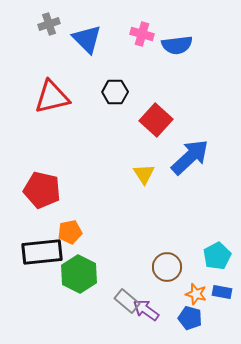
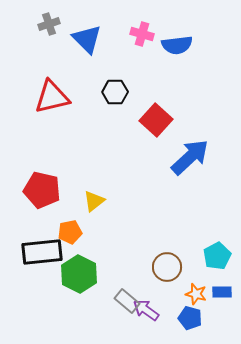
yellow triangle: moved 50 px left, 27 px down; rotated 25 degrees clockwise
blue rectangle: rotated 12 degrees counterclockwise
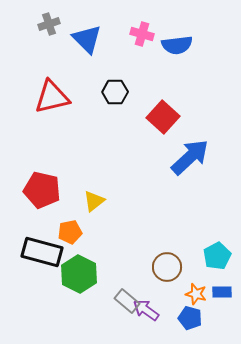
red square: moved 7 px right, 3 px up
black rectangle: rotated 21 degrees clockwise
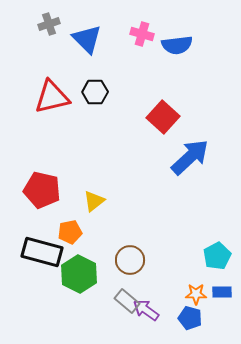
black hexagon: moved 20 px left
brown circle: moved 37 px left, 7 px up
orange star: rotated 15 degrees counterclockwise
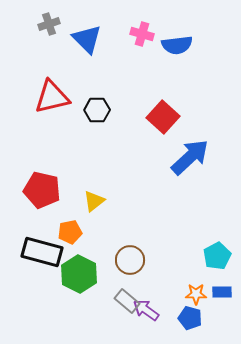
black hexagon: moved 2 px right, 18 px down
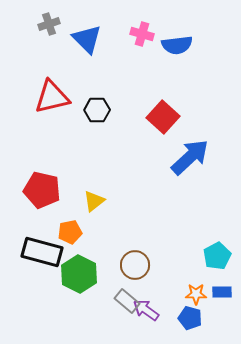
brown circle: moved 5 px right, 5 px down
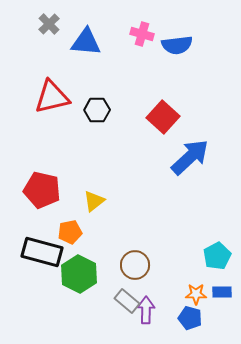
gray cross: rotated 25 degrees counterclockwise
blue triangle: moved 1 px left, 3 px down; rotated 40 degrees counterclockwise
purple arrow: rotated 56 degrees clockwise
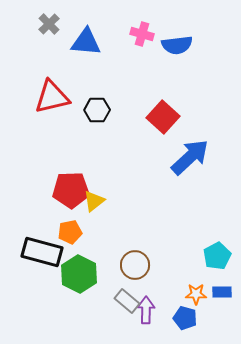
red pentagon: moved 29 px right; rotated 15 degrees counterclockwise
blue pentagon: moved 5 px left
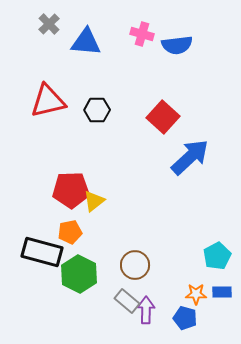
red triangle: moved 4 px left, 4 px down
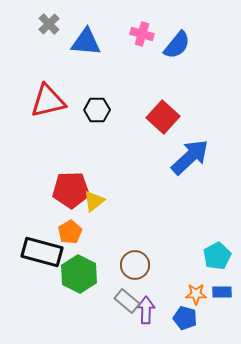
blue semicircle: rotated 44 degrees counterclockwise
orange pentagon: rotated 20 degrees counterclockwise
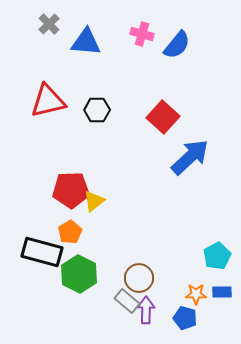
brown circle: moved 4 px right, 13 px down
